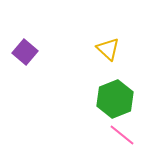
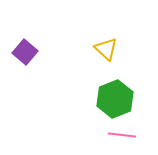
yellow triangle: moved 2 px left
pink line: rotated 32 degrees counterclockwise
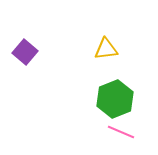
yellow triangle: rotated 50 degrees counterclockwise
pink line: moved 1 px left, 3 px up; rotated 16 degrees clockwise
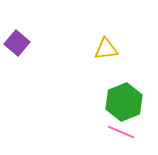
purple square: moved 8 px left, 9 px up
green hexagon: moved 9 px right, 3 px down
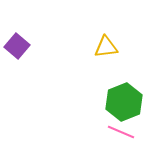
purple square: moved 3 px down
yellow triangle: moved 2 px up
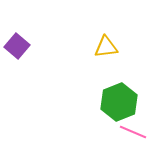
green hexagon: moved 5 px left
pink line: moved 12 px right
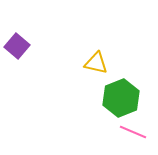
yellow triangle: moved 10 px left, 16 px down; rotated 20 degrees clockwise
green hexagon: moved 2 px right, 4 px up
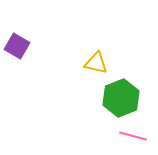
purple square: rotated 10 degrees counterclockwise
pink line: moved 4 px down; rotated 8 degrees counterclockwise
